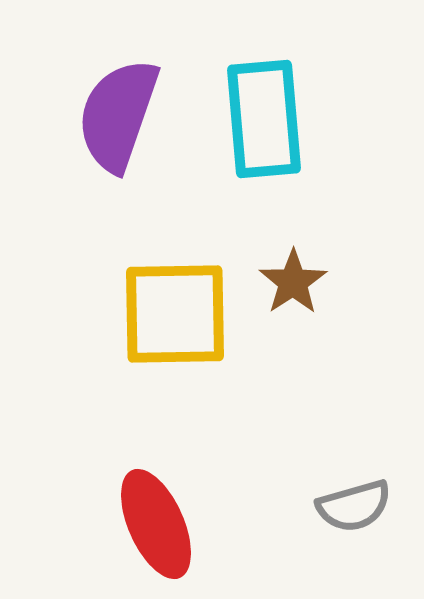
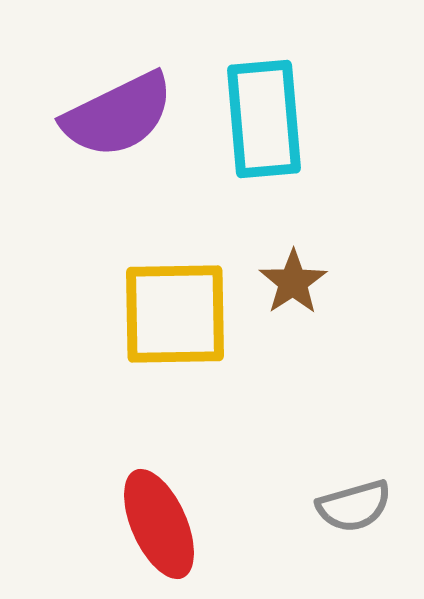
purple semicircle: rotated 135 degrees counterclockwise
red ellipse: moved 3 px right
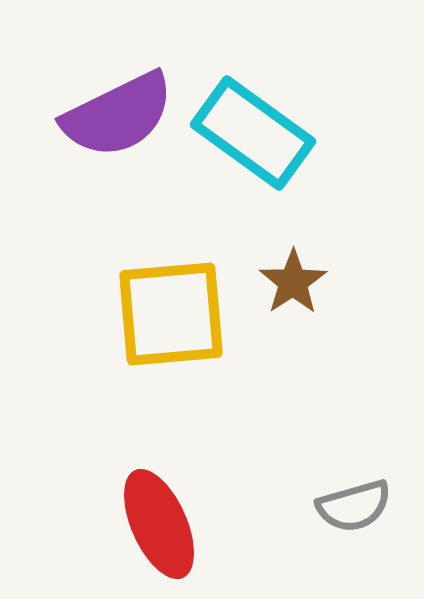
cyan rectangle: moved 11 px left, 14 px down; rotated 49 degrees counterclockwise
yellow square: moved 4 px left; rotated 4 degrees counterclockwise
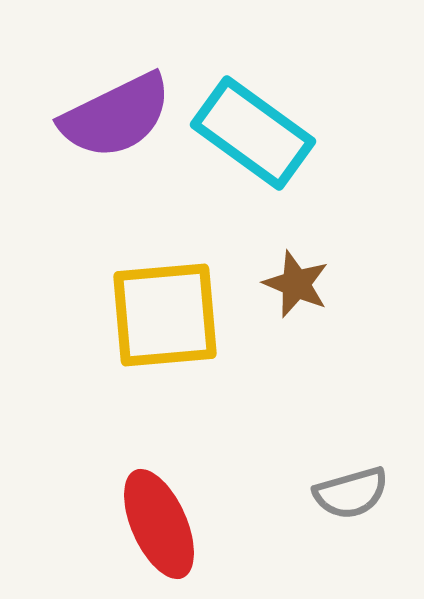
purple semicircle: moved 2 px left, 1 px down
brown star: moved 3 px right, 2 px down; rotated 16 degrees counterclockwise
yellow square: moved 6 px left, 1 px down
gray semicircle: moved 3 px left, 13 px up
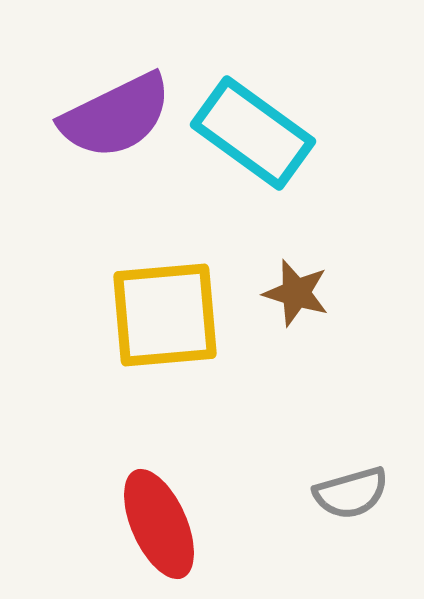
brown star: moved 9 px down; rotated 6 degrees counterclockwise
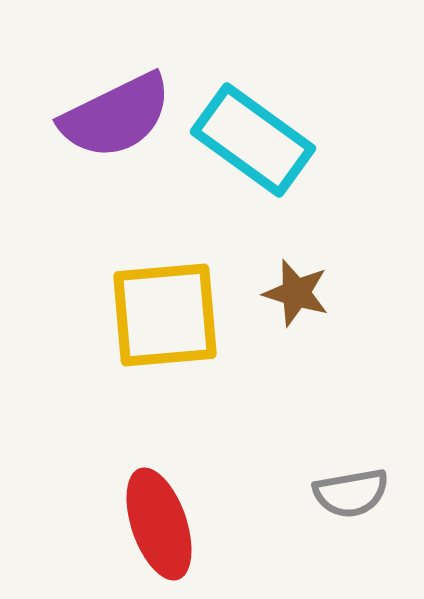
cyan rectangle: moved 7 px down
gray semicircle: rotated 6 degrees clockwise
red ellipse: rotated 5 degrees clockwise
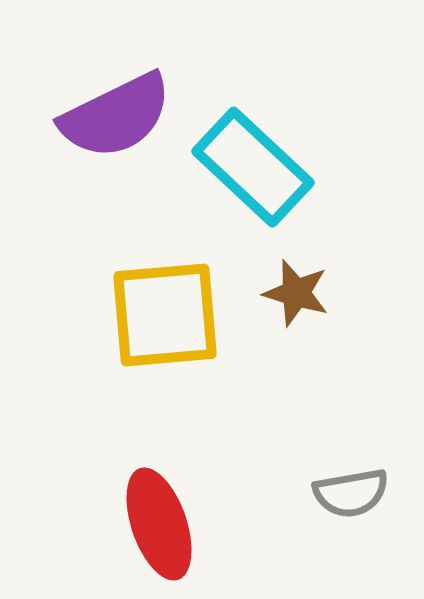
cyan rectangle: moved 27 px down; rotated 7 degrees clockwise
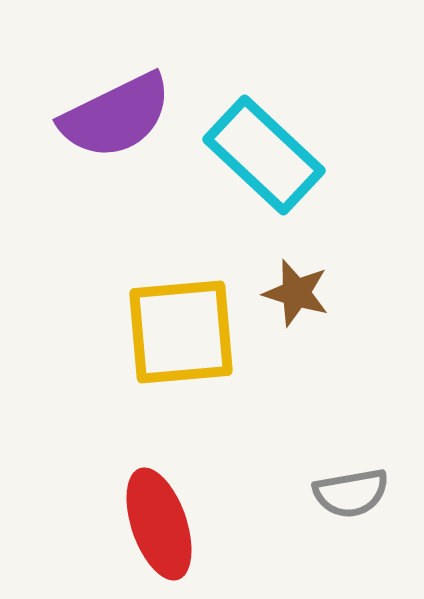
cyan rectangle: moved 11 px right, 12 px up
yellow square: moved 16 px right, 17 px down
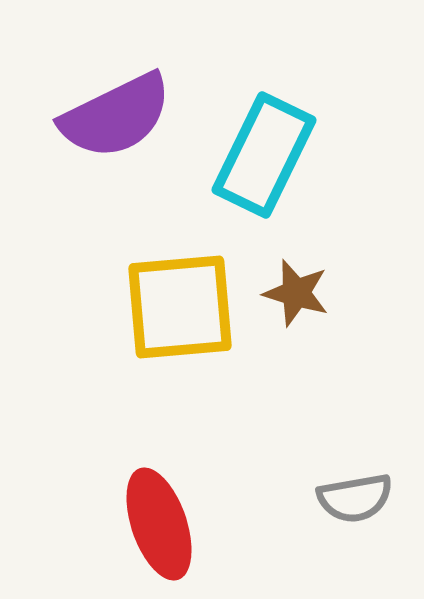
cyan rectangle: rotated 73 degrees clockwise
yellow square: moved 1 px left, 25 px up
gray semicircle: moved 4 px right, 5 px down
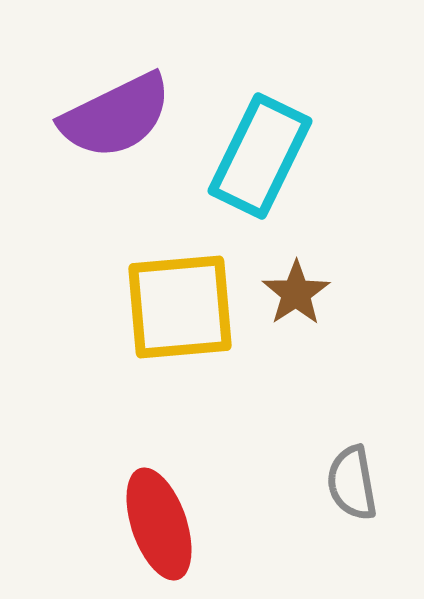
cyan rectangle: moved 4 px left, 1 px down
brown star: rotated 22 degrees clockwise
gray semicircle: moved 3 px left, 15 px up; rotated 90 degrees clockwise
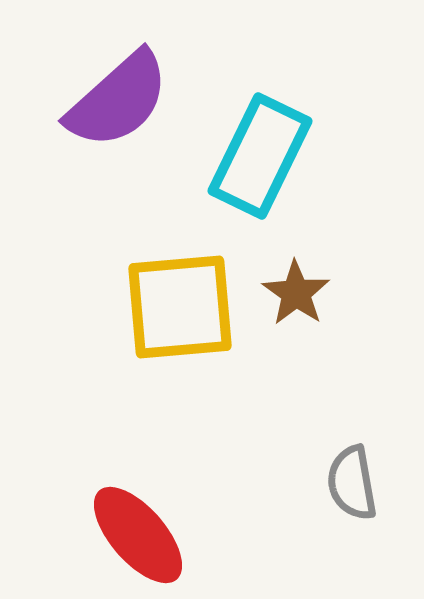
purple semicircle: moved 2 px right, 16 px up; rotated 16 degrees counterclockwise
brown star: rotated 4 degrees counterclockwise
red ellipse: moved 21 px left, 11 px down; rotated 22 degrees counterclockwise
